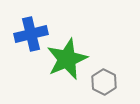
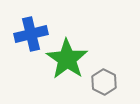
green star: rotated 15 degrees counterclockwise
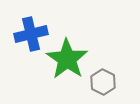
gray hexagon: moved 1 px left
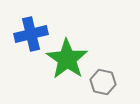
gray hexagon: rotated 15 degrees counterclockwise
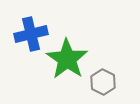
gray hexagon: rotated 15 degrees clockwise
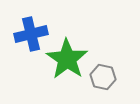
gray hexagon: moved 5 px up; rotated 15 degrees counterclockwise
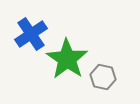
blue cross: rotated 20 degrees counterclockwise
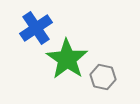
blue cross: moved 5 px right, 6 px up
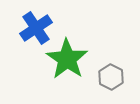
gray hexagon: moved 8 px right; rotated 15 degrees clockwise
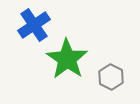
blue cross: moved 2 px left, 3 px up
